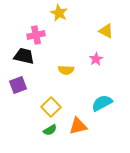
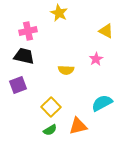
pink cross: moved 8 px left, 4 px up
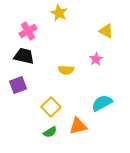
pink cross: rotated 18 degrees counterclockwise
green semicircle: moved 2 px down
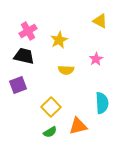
yellow star: moved 27 px down; rotated 18 degrees clockwise
yellow triangle: moved 6 px left, 10 px up
cyan semicircle: rotated 115 degrees clockwise
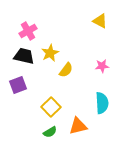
yellow star: moved 9 px left, 13 px down
pink star: moved 6 px right, 7 px down; rotated 24 degrees clockwise
yellow semicircle: rotated 56 degrees counterclockwise
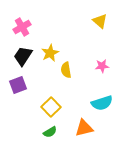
yellow triangle: rotated 14 degrees clockwise
pink cross: moved 6 px left, 4 px up
black trapezoid: moved 1 px left; rotated 70 degrees counterclockwise
yellow semicircle: rotated 133 degrees clockwise
cyan semicircle: rotated 75 degrees clockwise
orange triangle: moved 6 px right, 2 px down
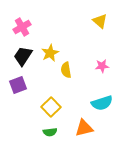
green semicircle: rotated 24 degrees clockwise
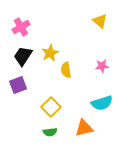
pink cross: moved 1 px left
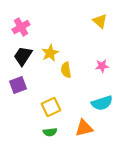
yellow square: rotated 18 degrees clockwise
